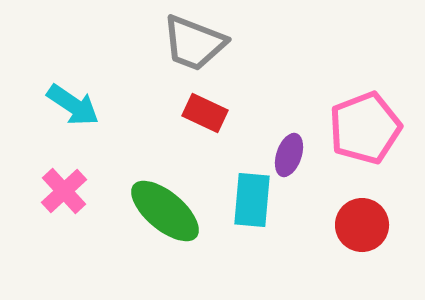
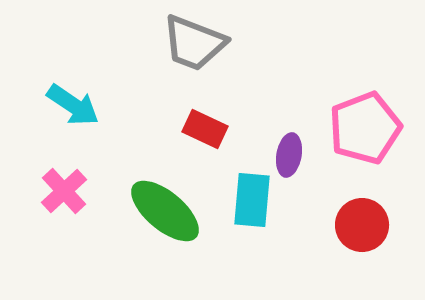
red rectangle: moved 16 px down
purple ellipse: rotated 9 degrees counterclockwise
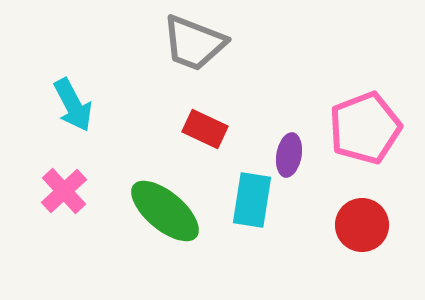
cyan arrow: rotated 28 degrees clockwise
cyan rectangle: rotated 4 degrees clockwise
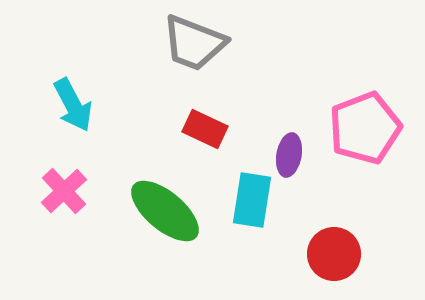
red circle: moved 28 px left, 29 px down
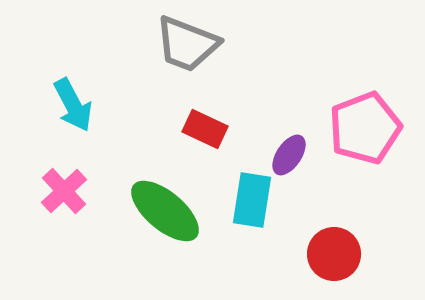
gray trapezoid: moved 7 px left, 1 px down
purple ellipse: rotated 24 degrees clockwise
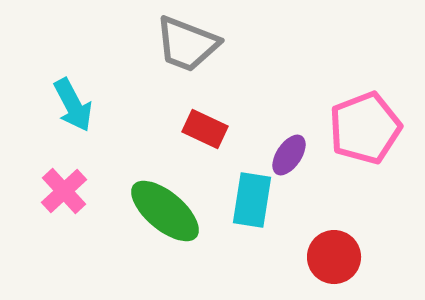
red circle: moved 3 px down
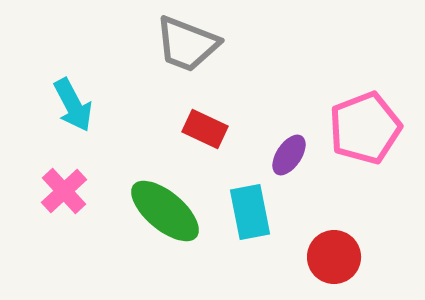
cyan rectangle: moved 2 px left, 12 px down; rotated 20 degrees counterclockwise
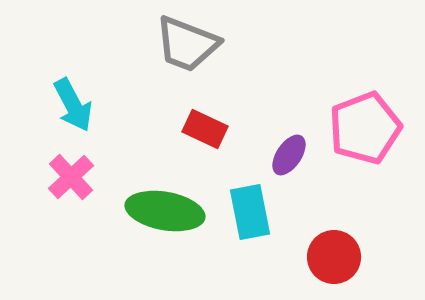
pink cross: moved 7 px right, 14 px up
green ellipse: rotated 30 degrees counterclockwise
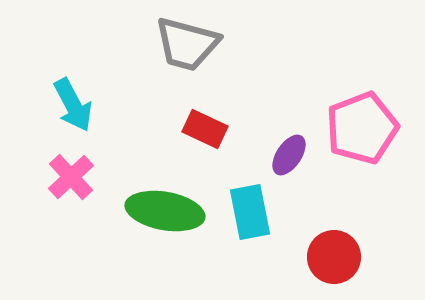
gray trapezoid: rotated 6 degrees counterclockwise
pink pentagon: moved 3 px left
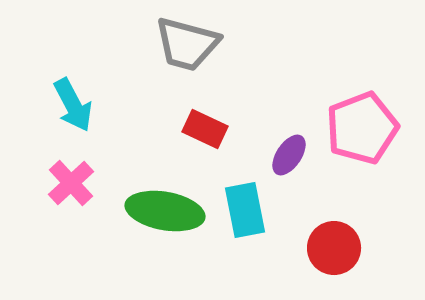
pink cross: moved 6 px down
cyan rectangle: moved 5 px left, 2 px up
red circle: moved 9 px up
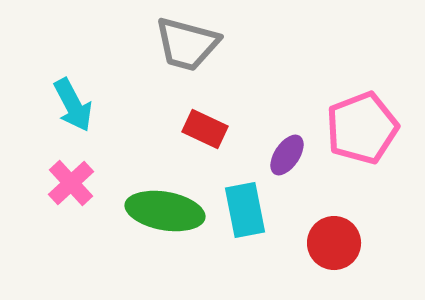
purple ellipse: moved 2 px left
red circle: moved 5 px up
